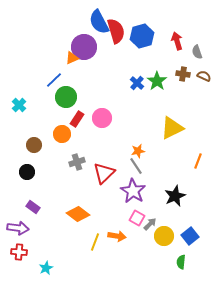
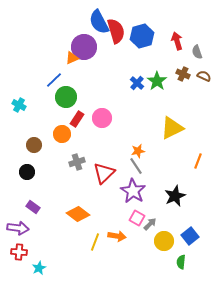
brown cross: rotated 16 degrees clockwise
cyan cross: rotated 16 degrees counterclockwise
yellow circle: moved 5 px down
cyan star: moved 7 px left
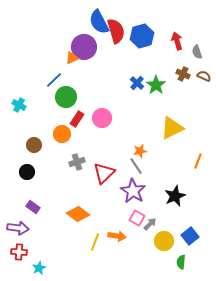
green star: moved 1 px left, 4 px down
orange star: moved 2 px right
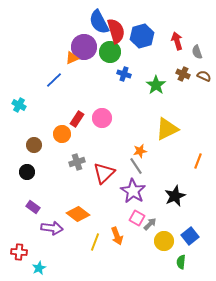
blue cross: moved 13 px left, 9 px up; rotated 24 degrees counterclockwise
green circle: moved 44 px right, 45 px up
yellow triangle: moved 5 px left, 1 px down
purple arrow: moved 34 px right
orange arrow: rotated 60 degrees clockwise
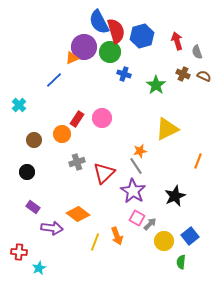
cyan cross: rotated 16 degrees clockwise
brown circle: moved 5 px up
